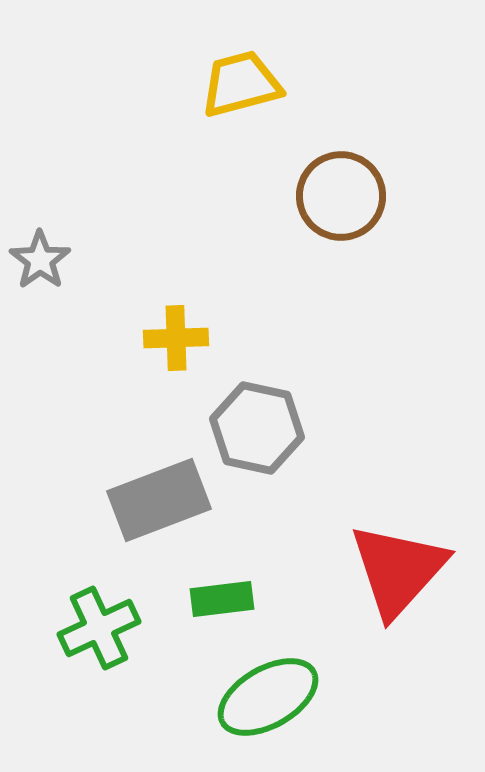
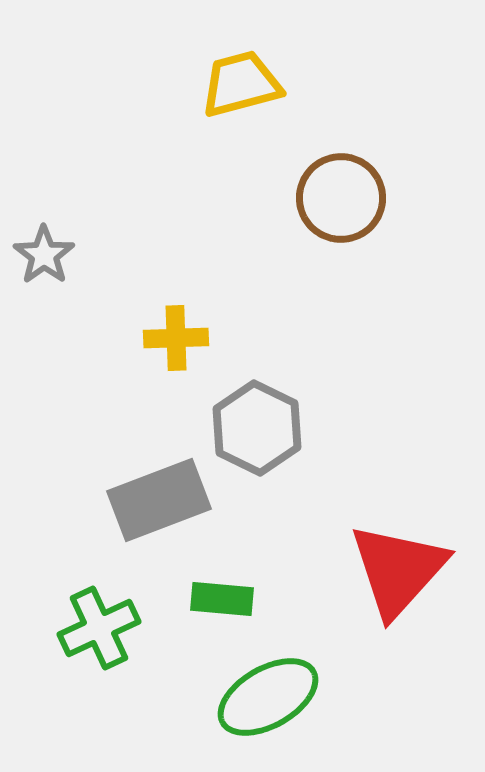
brown circle: moved 2 px down
gray star: moved 4 px right, 5 px up
gray hexagon: rotated 14 degrees clockwise
green rectangle: rotated 12 degrees clockwise
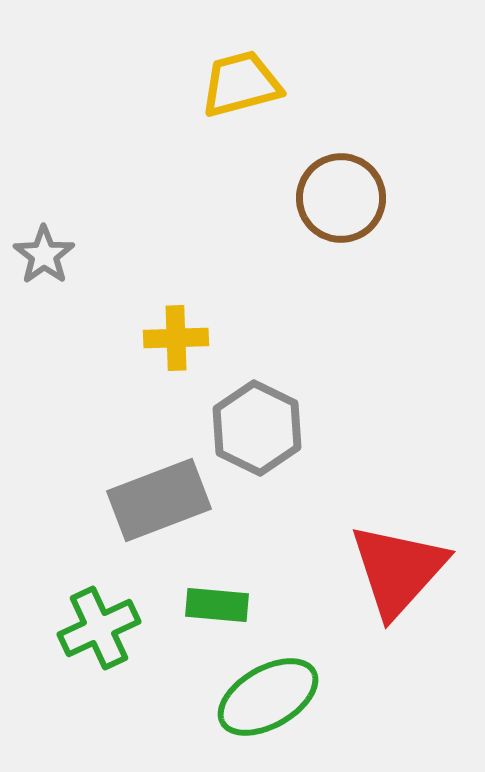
green rectangle: moved 5 px left, 6 px down
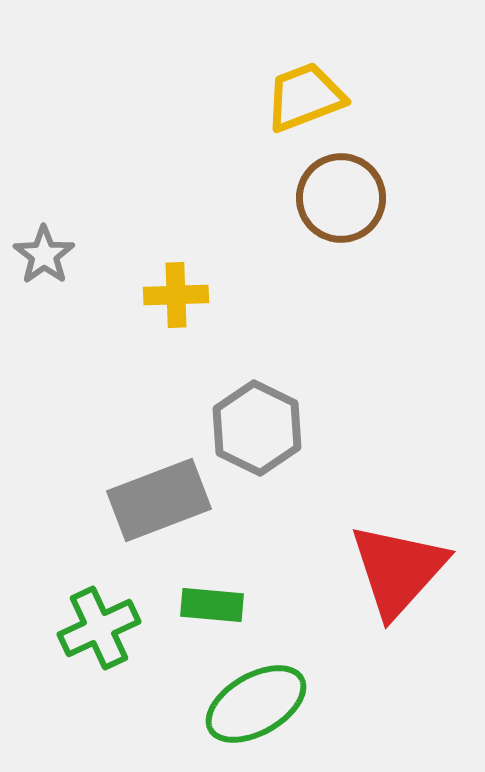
yellow trapezoid: moved 64 px right, 13 px down; rotated 6 degrees counterclockwise
yellow cross: moved 43 px up
green rectangle: moved 5 px left
green ellipse: moved 12 px left, 7 px down
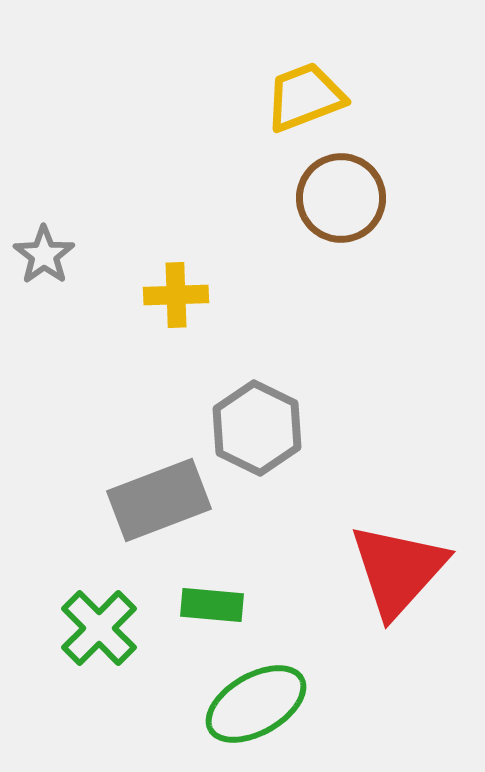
green cross: rotated 20 degrees counterclockwise
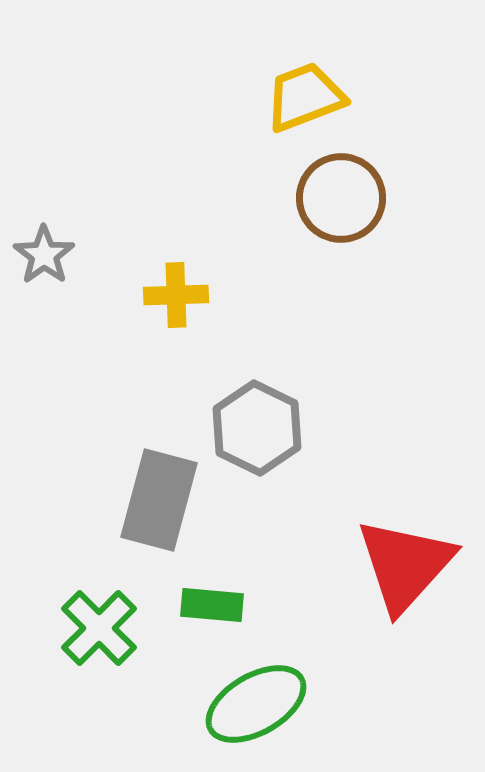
gray rectangle: rotated 54 degrees counterclockwise
red triangle: moved 7 px right, 5 px up
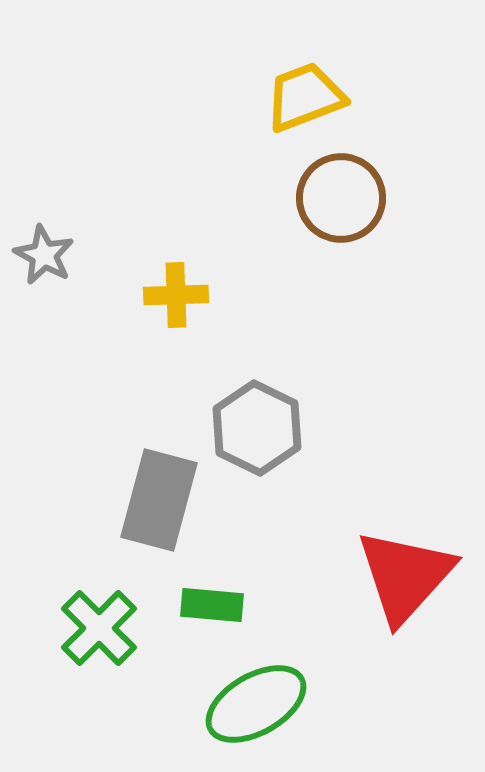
gray star: rotated 8 degrees counterclockwise
red triangle: moved 11 px down
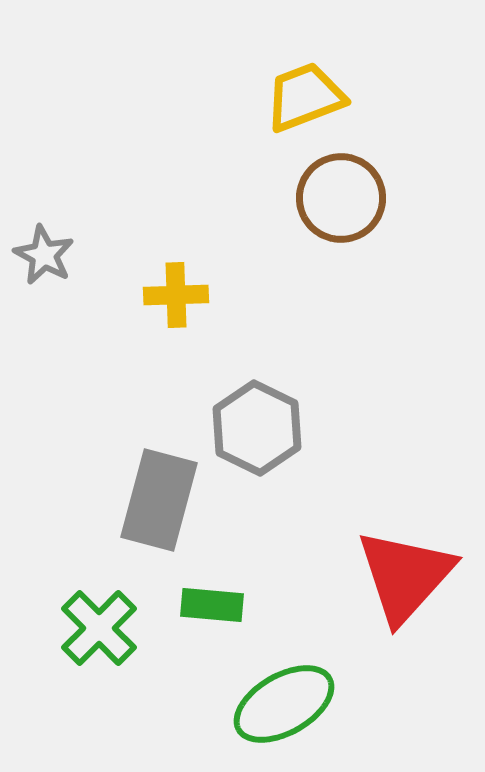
green ellipse: moved 28 px right
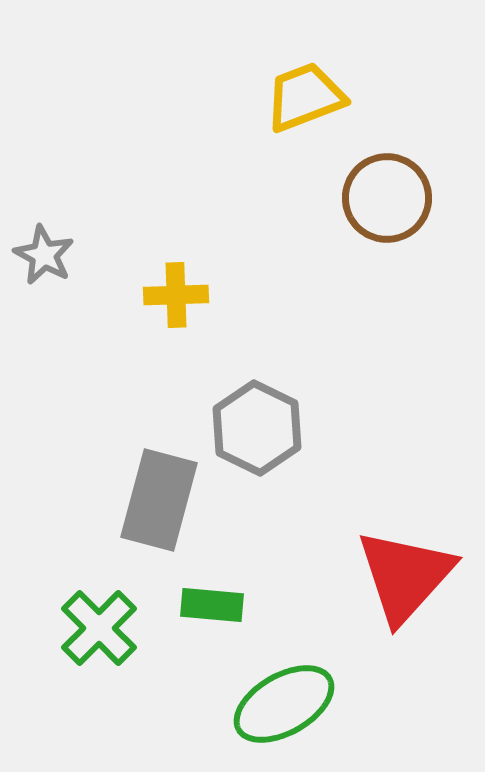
brown circle: moved 46 px right
